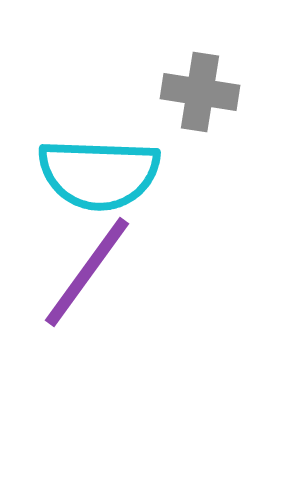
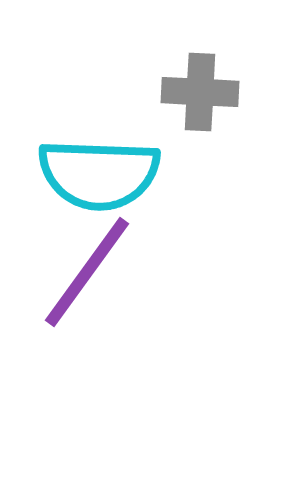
gray cross: rotated 6 degrees counterclockwise
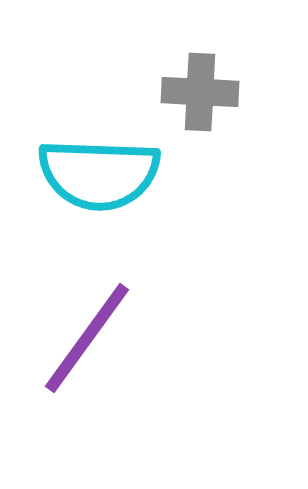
purple line: moved 66 px down
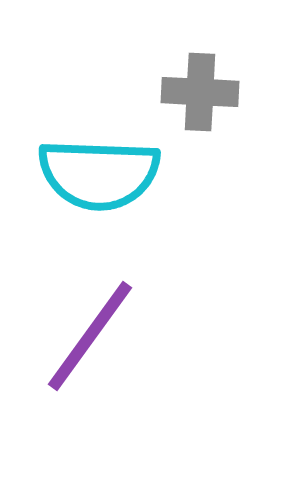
purple line: moved 3 px right, 2 px up
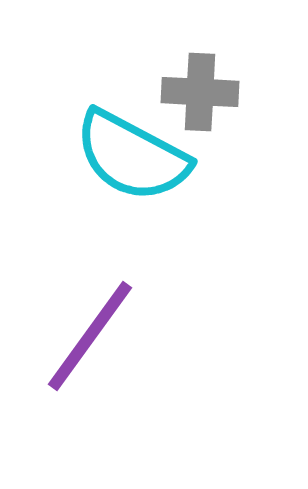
cyan semicircle: moved 33 px right, 18 px up; rotated 26 degrees clockwise
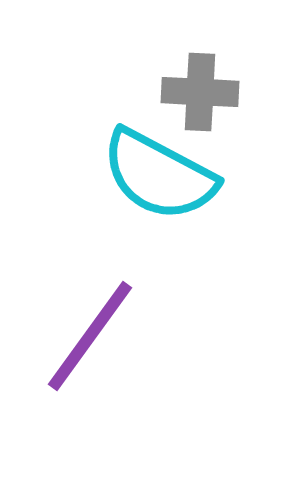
cyan semicircle: moved 27 px right, 19 px down
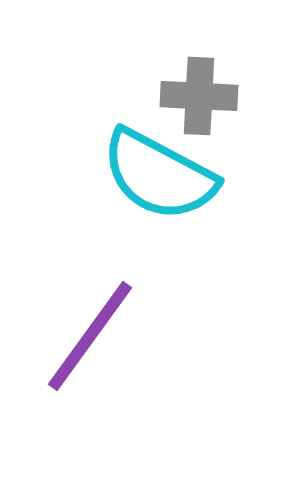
gray cross: moved 1 px left, 4 px down
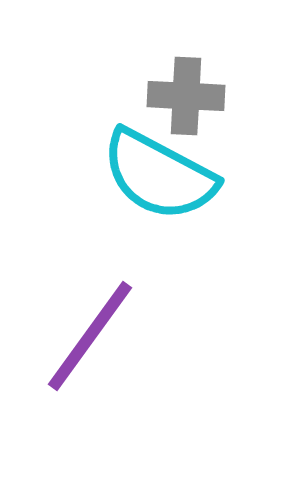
gray cross: moved 13 px left
